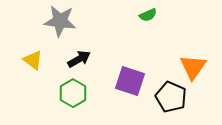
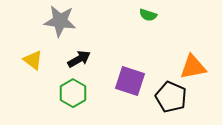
green semicircle: rotated 42 degrees clockwise
orange triangle: rotated 44 degrees clockwise
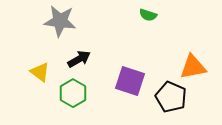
yellow triangle: moved 7 px right, 12 px down
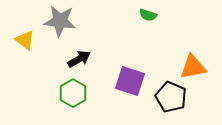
yellow triangle: moved 15 px left, 32 px up
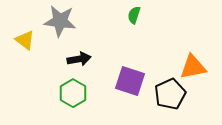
green semicircle: moved 14 px left; rotated 90 degrees clockwise
black arrow: rotated 20 degrees clockwise
black pentagon: moved 1 px left, 3 px up; rotated 24 degrees clockwise
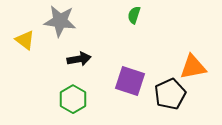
green hexagon: moved 6 px down
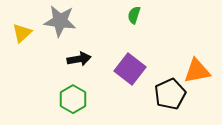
yellow triangle: moved 3 px left, 7 px up; rotated 40 degrees clockwise
orange triangle: moved 4 px right, 4 px down
purple square: moved 12 px up; rotated 20 degrees clockwise
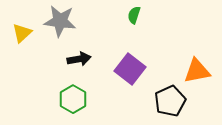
black pentagon: moved 7 px down
